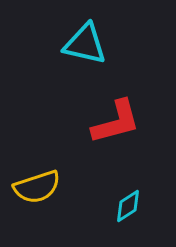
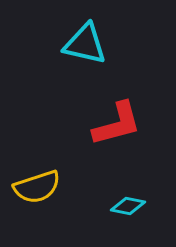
red L-shape: moved 1 px right, 2 px down
cyan diamond: rotated 44 degrees clockwise
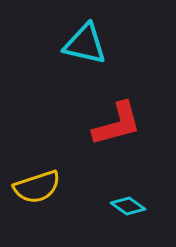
cyan diamond: rotated 24 degrees clockwise
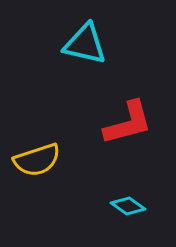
red L-shape: moved 11 px right, 1 px up
yellow semicircle: moved 27 px up
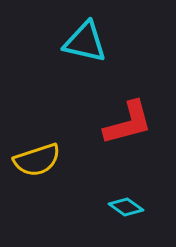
cyan triangle: moved 2 px up
cyan diamond: moved 2 px left, 1 px down
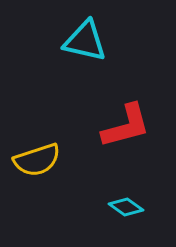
cyan triangle: moved 1 px up
red L-shape: moved 2 px left, 3 px down
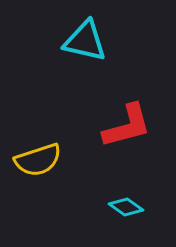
red L-shape: moved 1 px right
yellow semicircle: moved 1 px right
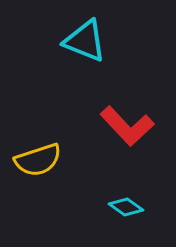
cyan triangle: rotated 9 degrees clockwise
red L-shape: rotated 62 degrees clockwise
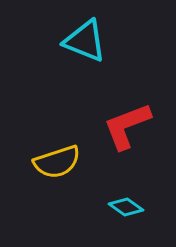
red L-shape: rotated 112 degrees clockwise
yellow semicircle: moved 19 px right, 2 px down
